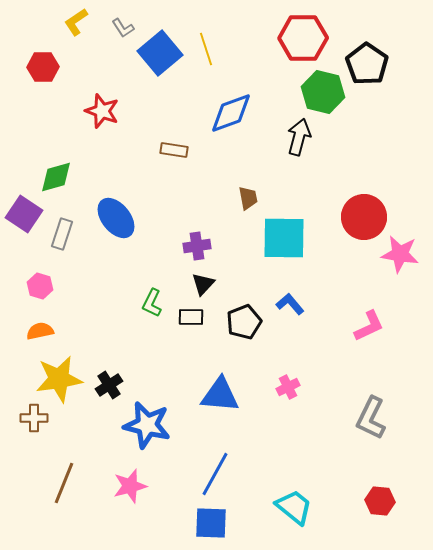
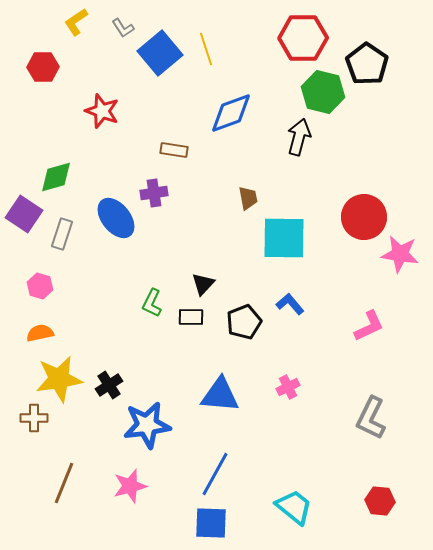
purple cross at (197, 246): moved 43 px left, 53 px up
orange semicircle at (40, 331): moved 2 px down
blue star at (147, 425): rotated 21 degrees counterclockwise
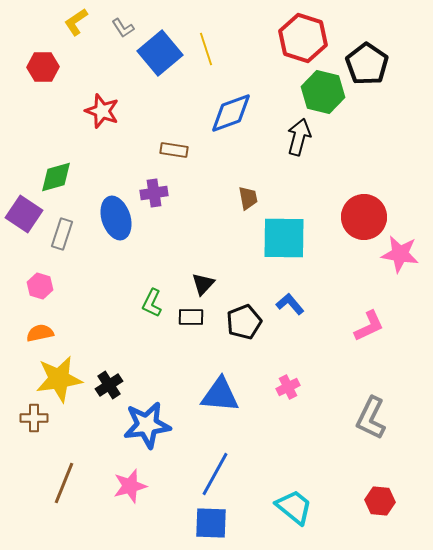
red hexagon at (303, 38): rotated 18 degrees clockwise
blue ellipse at (116, 218): rotated 21 degrees clockwise
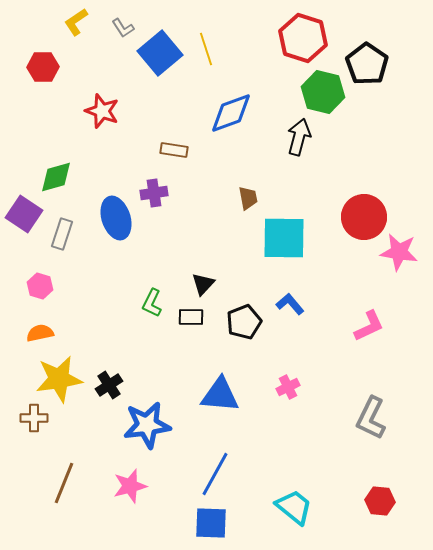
pink star at (400, 254): moved 1 px left, 2 px up
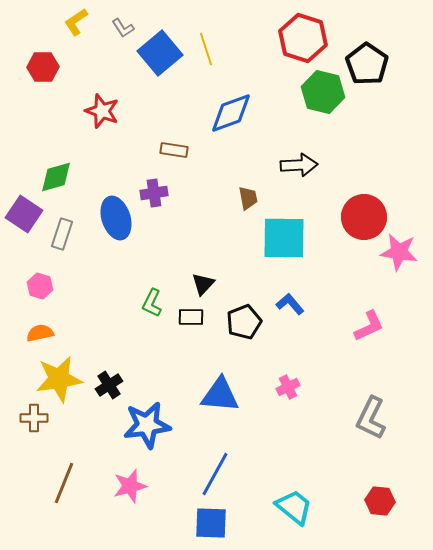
black arrow at (299, 137): moved 28 px down; rotated 72 degrees clockwise
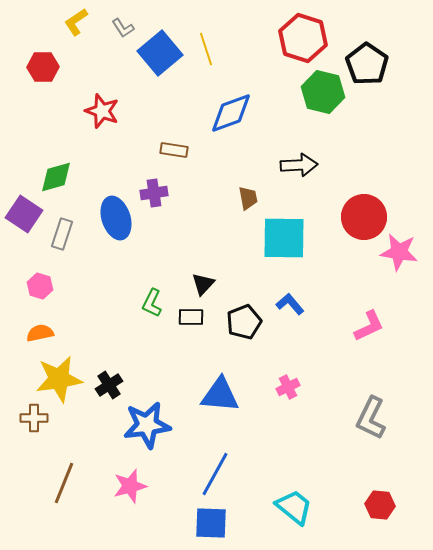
red hexagon at (380, 501): moved 4 px down
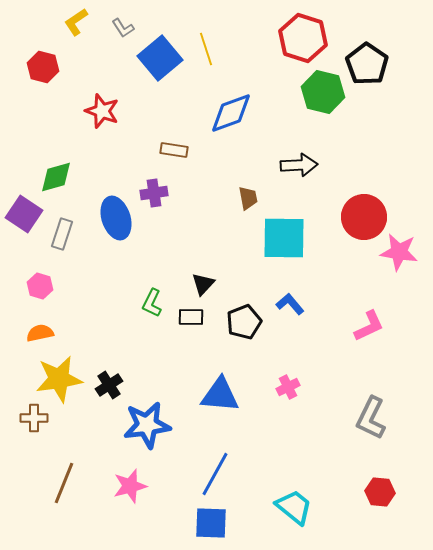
blue square at (160, 53): moved 5 px down
red hexagon at (43, 67): rotated 16 degrees clockwise
red hexagon at (380, 505): moved 13 px up
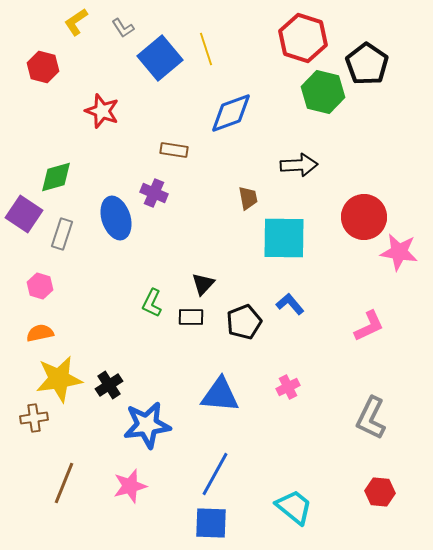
purple cross at (154, 193): rotated 32 degrees clockwise
brown cross at (34, 418): rotated 8 degrees counterclockwise
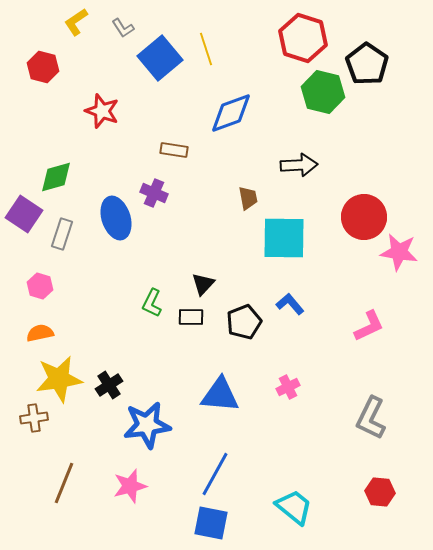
blue square at (211, 523): rotated 9 degrees clockwise
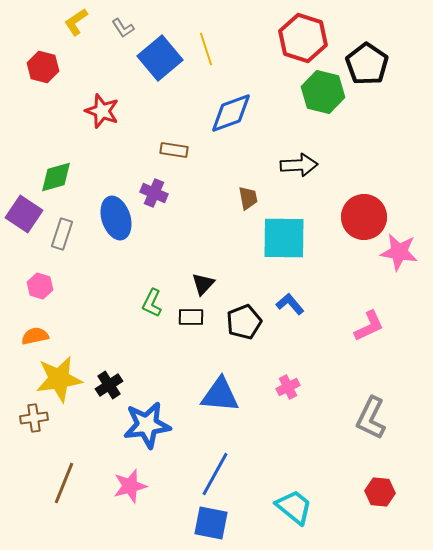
orange semicircle at (40, 333): moved 5 px left, 3 px down
